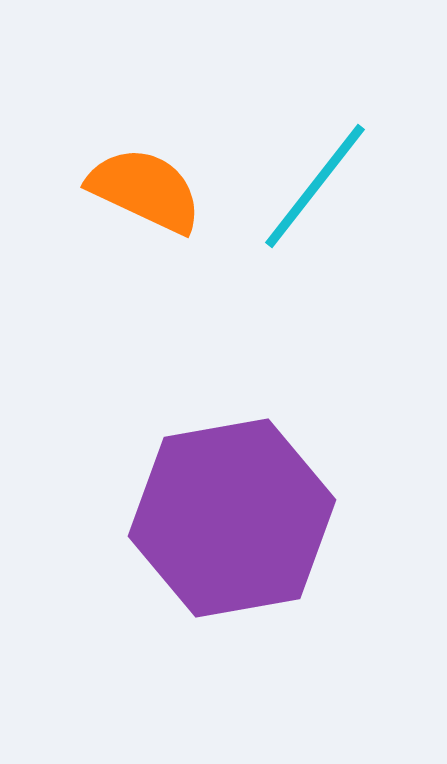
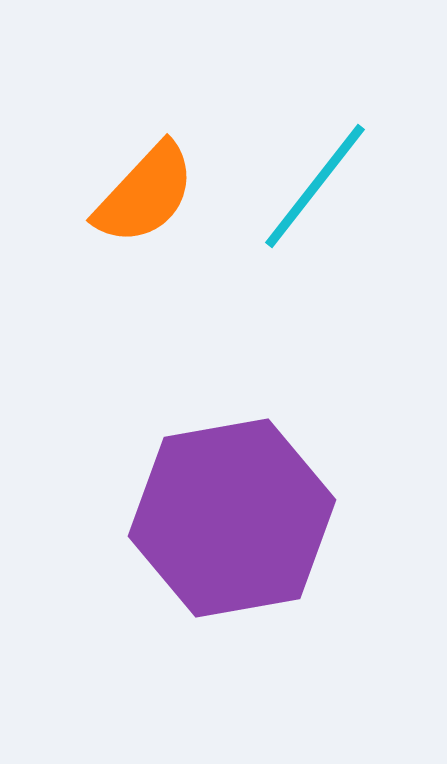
orange semicircle: moved 4 px down; rotated 108 degrees clockwise
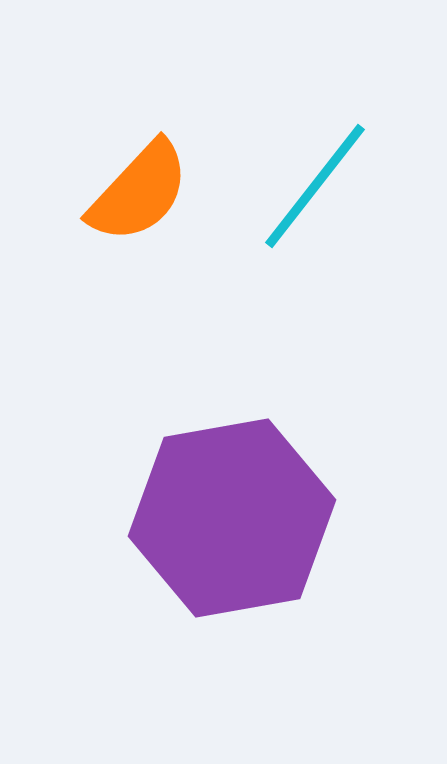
orange semicircle: moved 6 px left, 2 px up
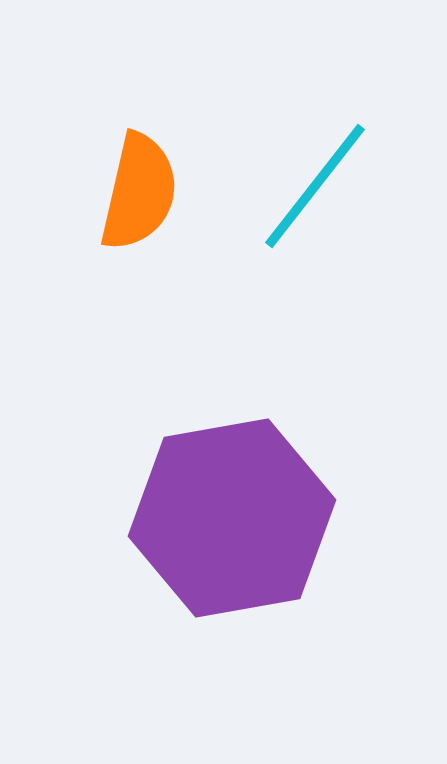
orange semicircle: rotated 30 degrees counterclockwise
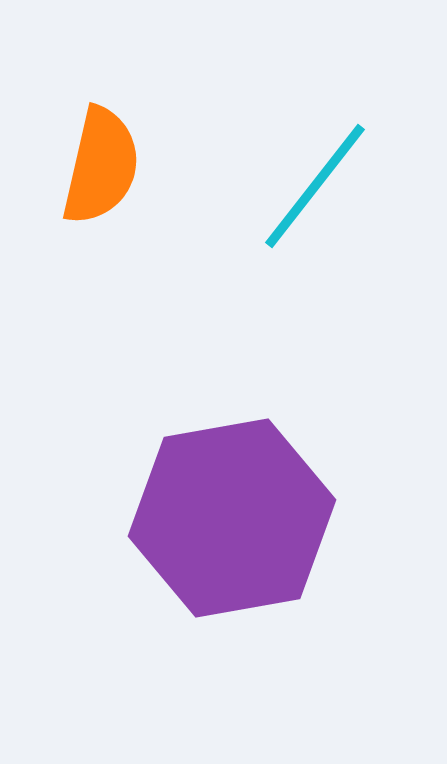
orange semicircle: moved 38 px left, 26 px up
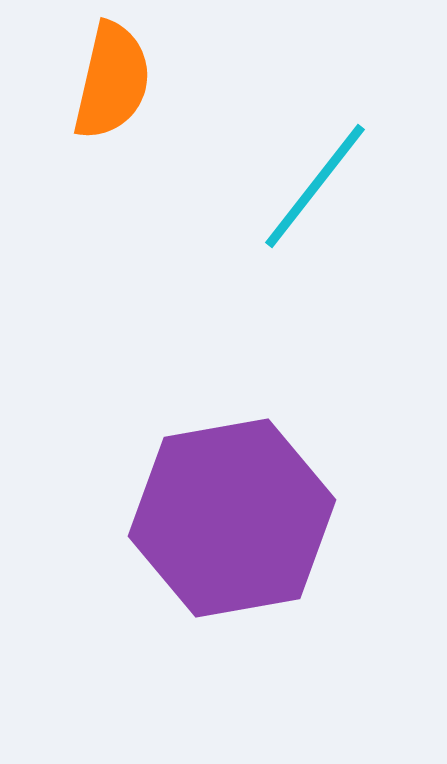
orange semicircle: moved 11 px right, 85 px up
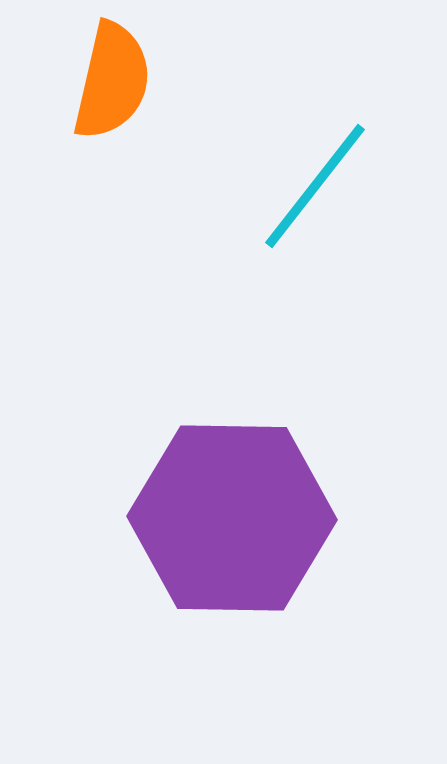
purple hexagon: rotated 11 degrees clockwise
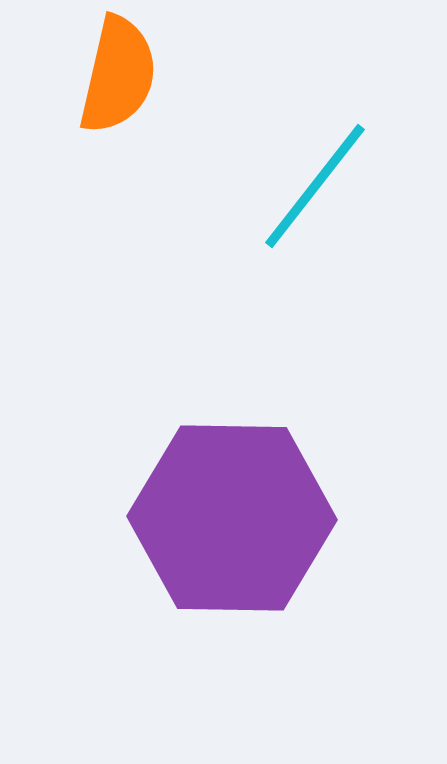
orange semicircle: moved 6 px right, 6 px up
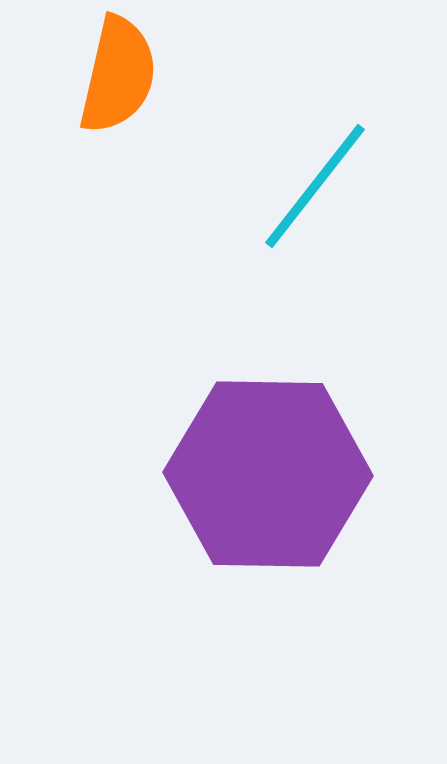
purple hexagon: moved 36 px right, 44 px up
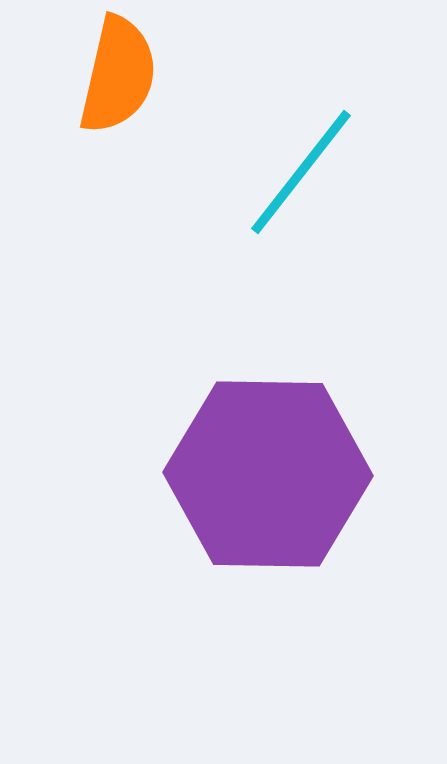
cyan line: moved 14 px left, 14 px up
